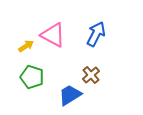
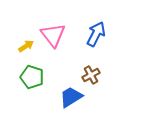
pink triangle: rotated 24 degrees clockwise
brown cross: rotated 12 degrees clockwise
blue trapezoid: moved 1 px right, 2 px down
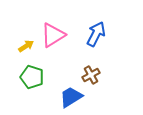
pink triangle: rotated 36 degrees clockwise
